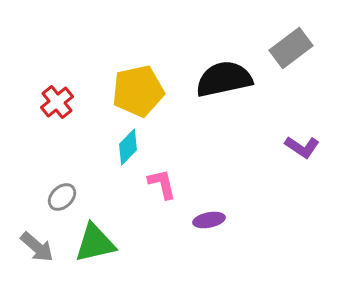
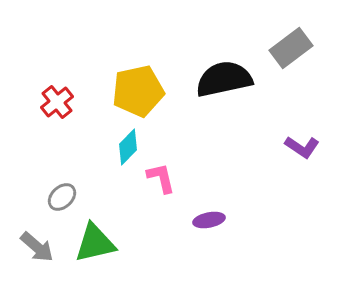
pink L-shape: moved 1 px left, 6 px up
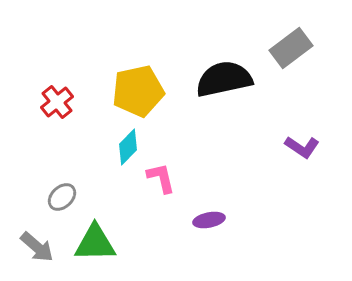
green triangle: rotated 12 degrees clockwise
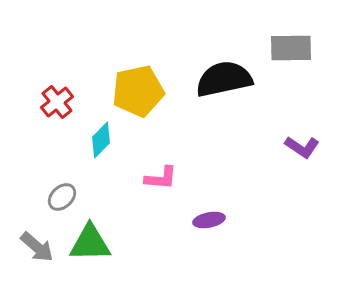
gray rectangle: rotated 36 degrees clockwise
cyan diamond: moved 27 px left, 7 px up
pink L-shape: rotated 108 degrees clockwise
green triangle: moved 5 px left
